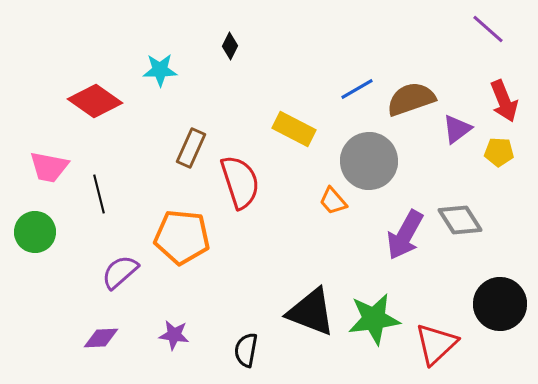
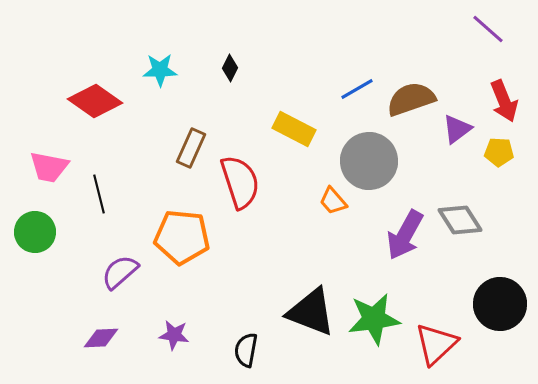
black diamond: moved 22 px down
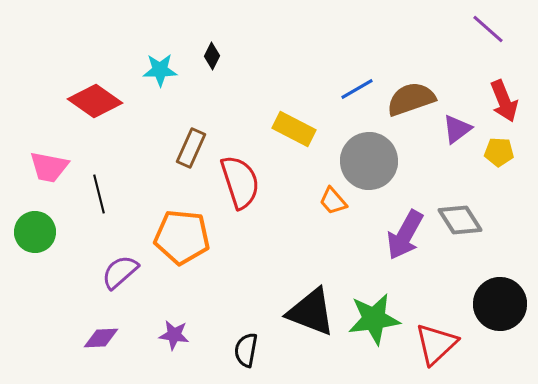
black diamond: moved 18 px left, 12 px up
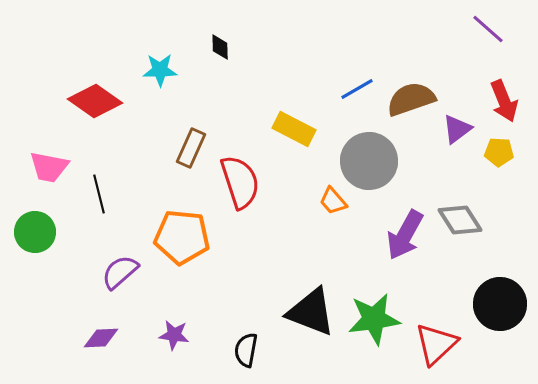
black diamond: moved 8 px right, 9 px up; rotated 28 degrees counterclockwise
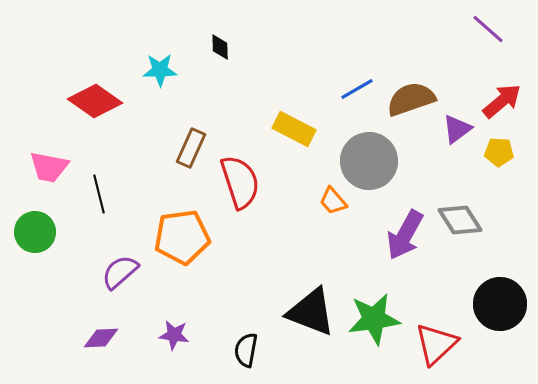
red arrow: moved 2 px left; rotated 108 degrees counterclockwise
orange pentagon: rotated 14 degrees counterclockwise
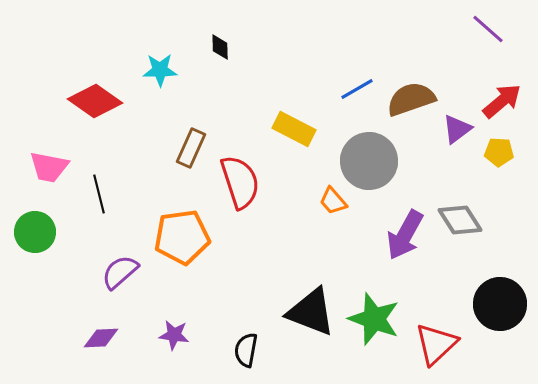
green star: rotated 28 degrees clockwise
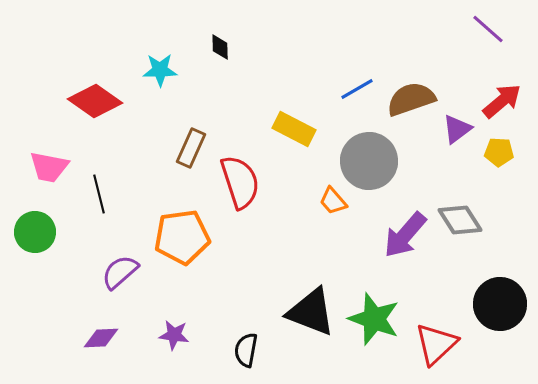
purple arrow: rotated 12 degrees clockwise
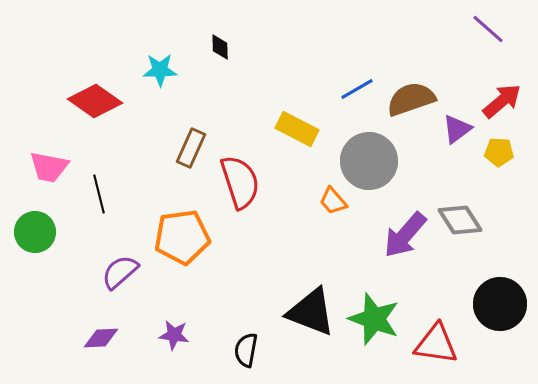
yellow rectangle: moved 3 px right
red triangle: rotated 51 degrees clockwise
